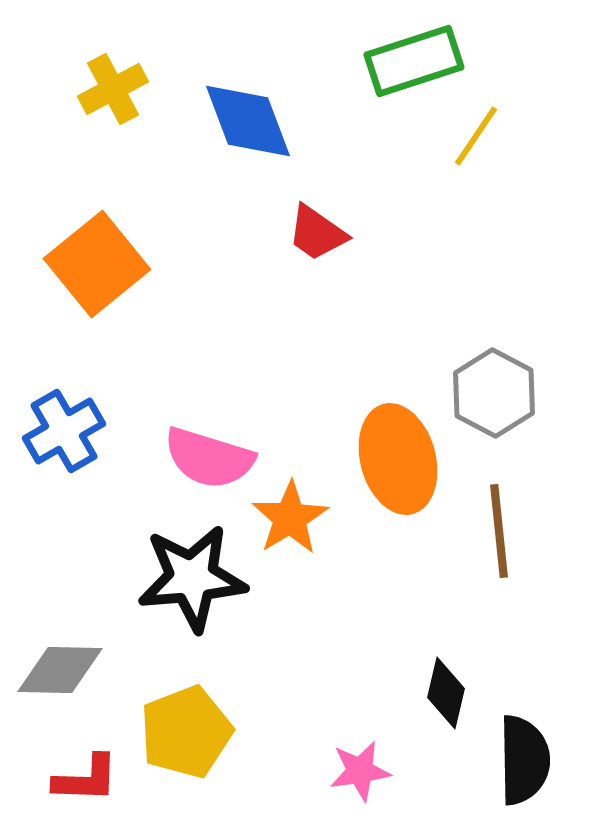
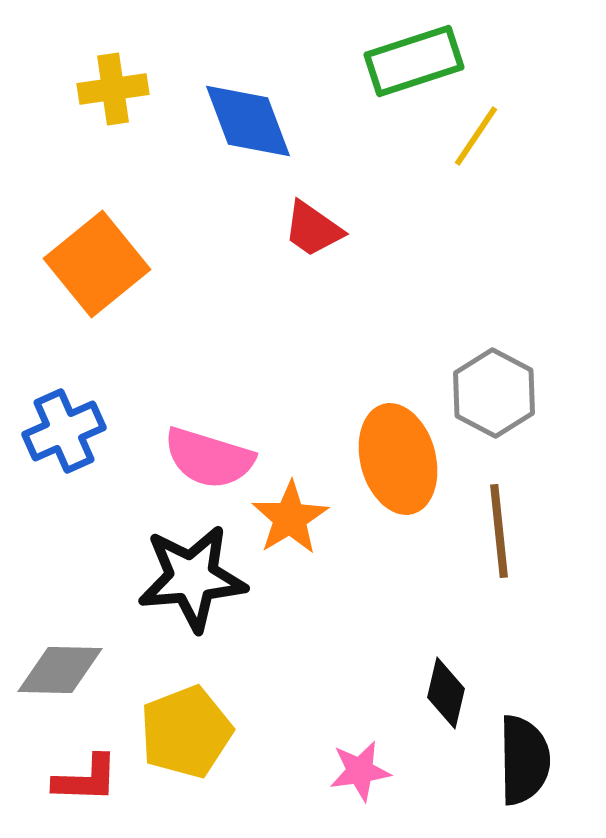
yellow cross: rotated 20 degrees clockwise
red trapezoid: moved 4 px left, 4 px up
blue cross: rotated 6 degrees clockwise
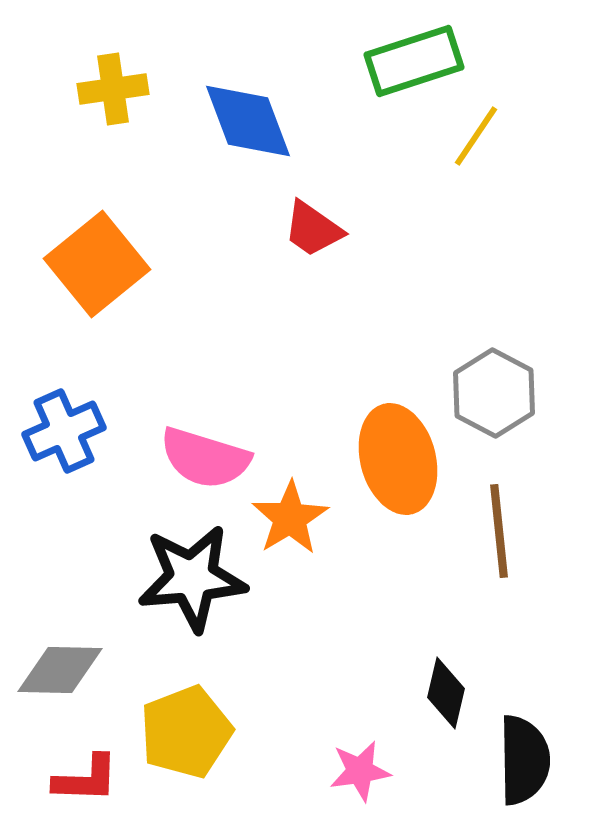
pink semicircle: moved 4 px left
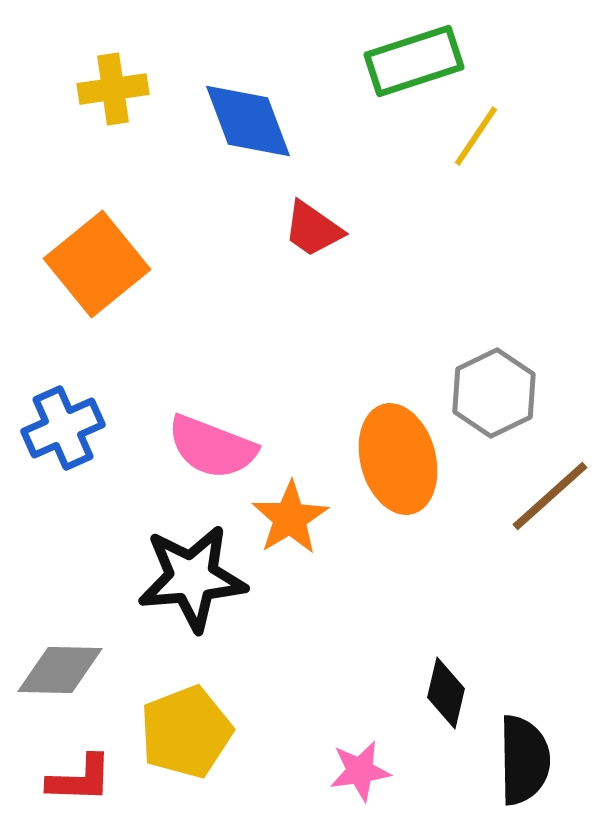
gray hexagon: rotated 6 degrees clockwise
blue cross: moved 1 px left, 3 px up
pink semicircle: moved 7 px right, 11 px up; rotated 4 degrees clockwise
brown line: moved 51 px right, 35 px up; rotated 54 degrees clockwise
red L-shape: moved 6 px left
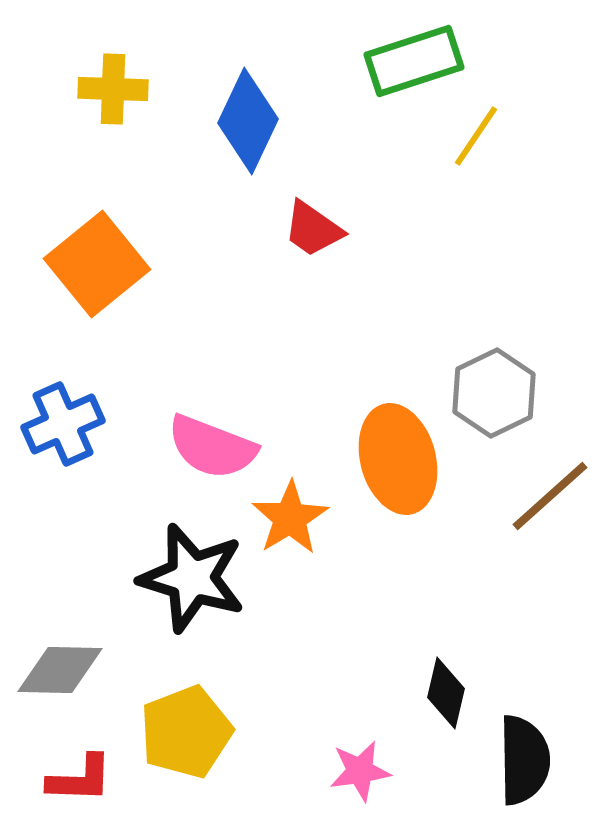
yellow cross: rotated 10 degrees clockwise
blue diamond: rotated 46 degrees clockwise
blue cross: moved 4 px up
black star: rotated 22 degrees clockwise
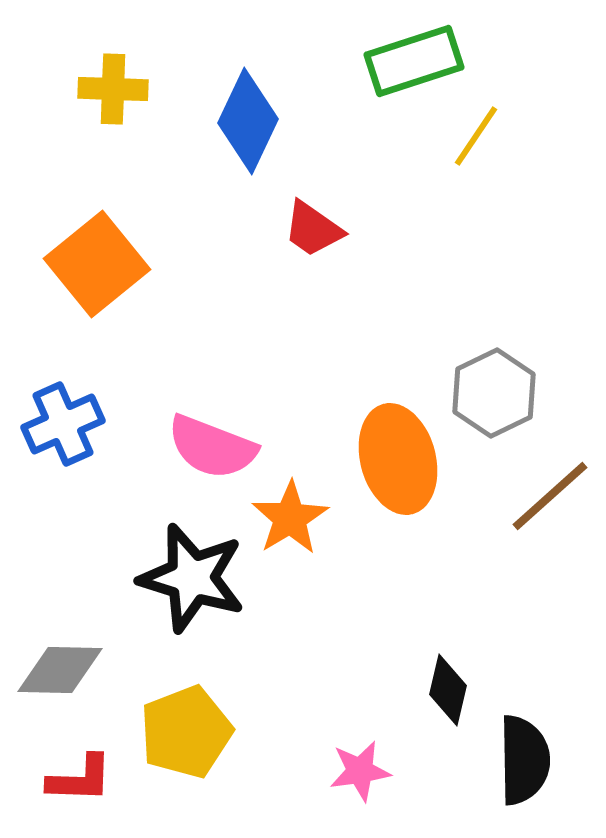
black diamond: moved 2 px right, 3 px up
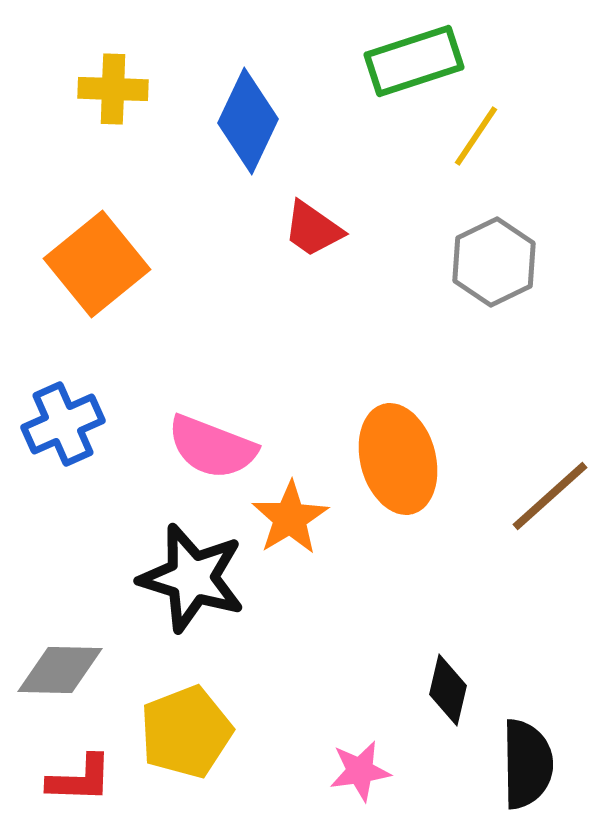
gray hexagon: moved 131 px up
black semicircle: moved 3 px right, 4 px down
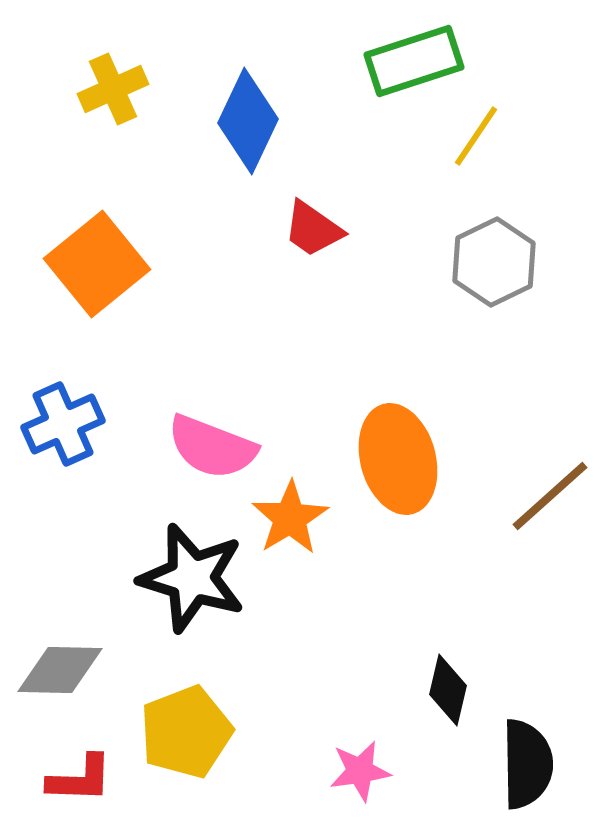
yellow cross: rotated 26 degrees counterclockwise
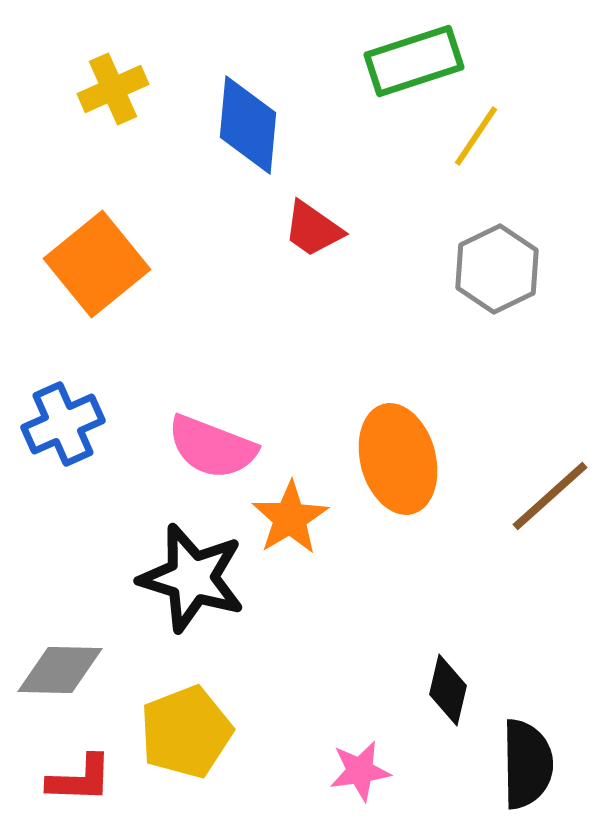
blue diamond: moved 4 px down; rotated 20 degrees counterclockwise
gray hexagon: moved 3 px right, 7 px down
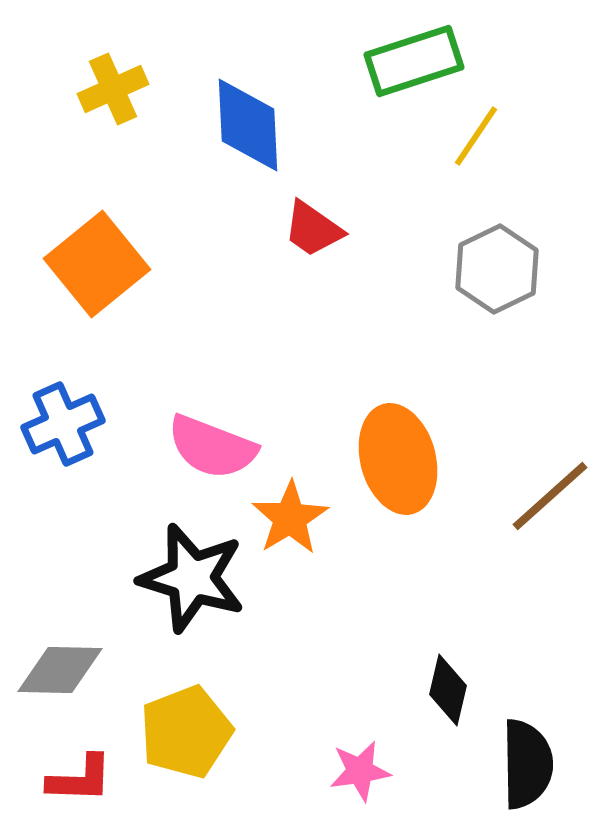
blue diamond: rotated 8 degrees counterclockwise
